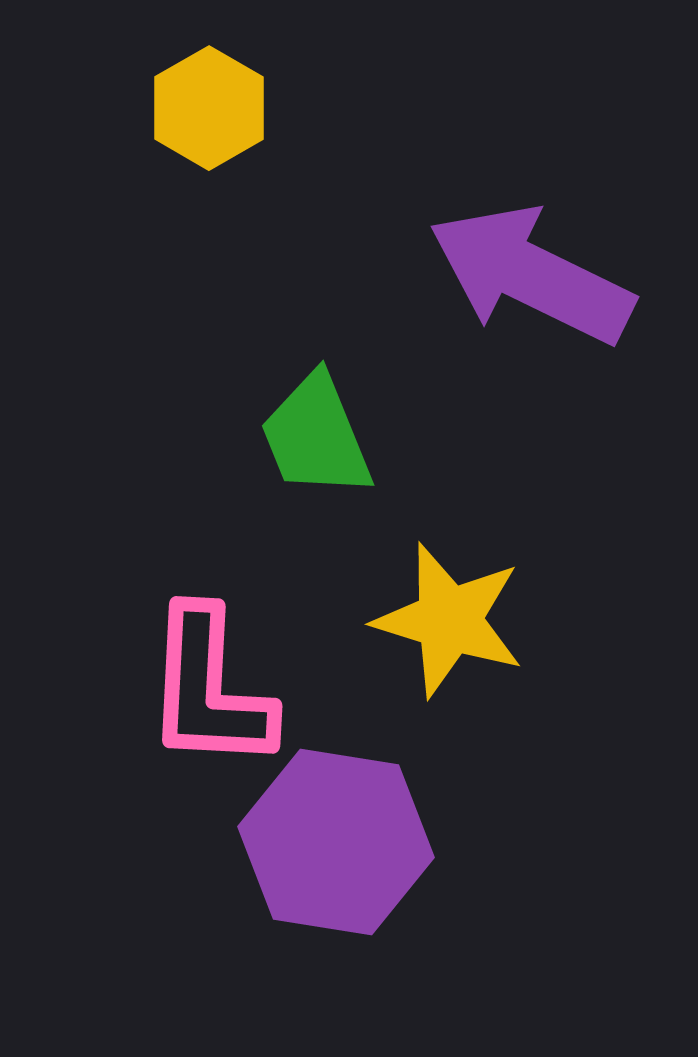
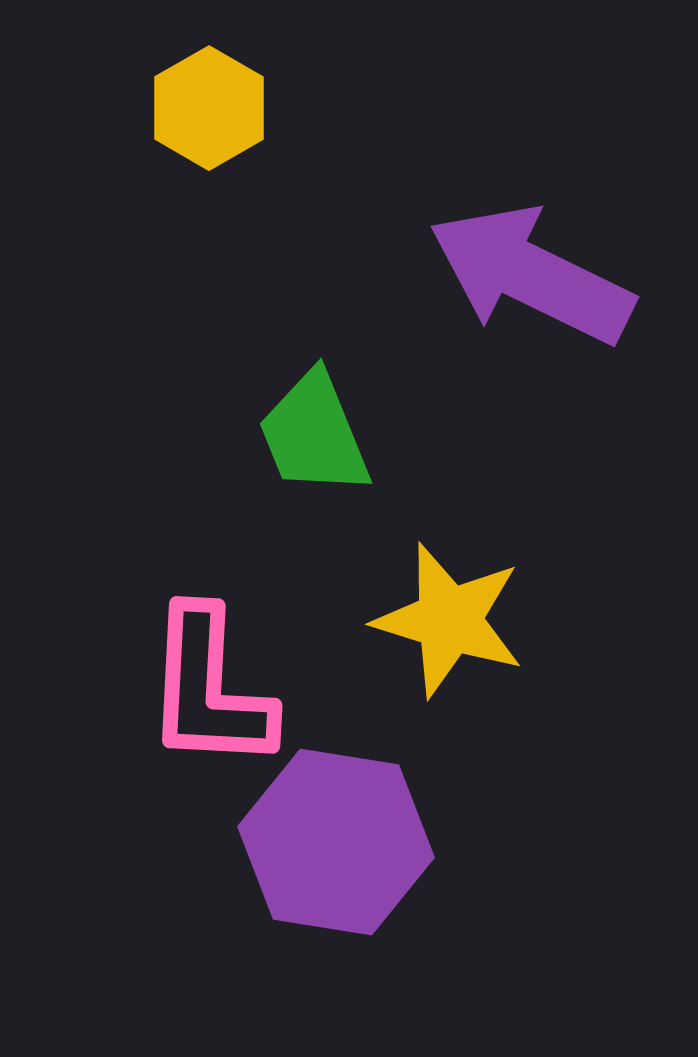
green trapezoid: moved 2 px left, 2 px up
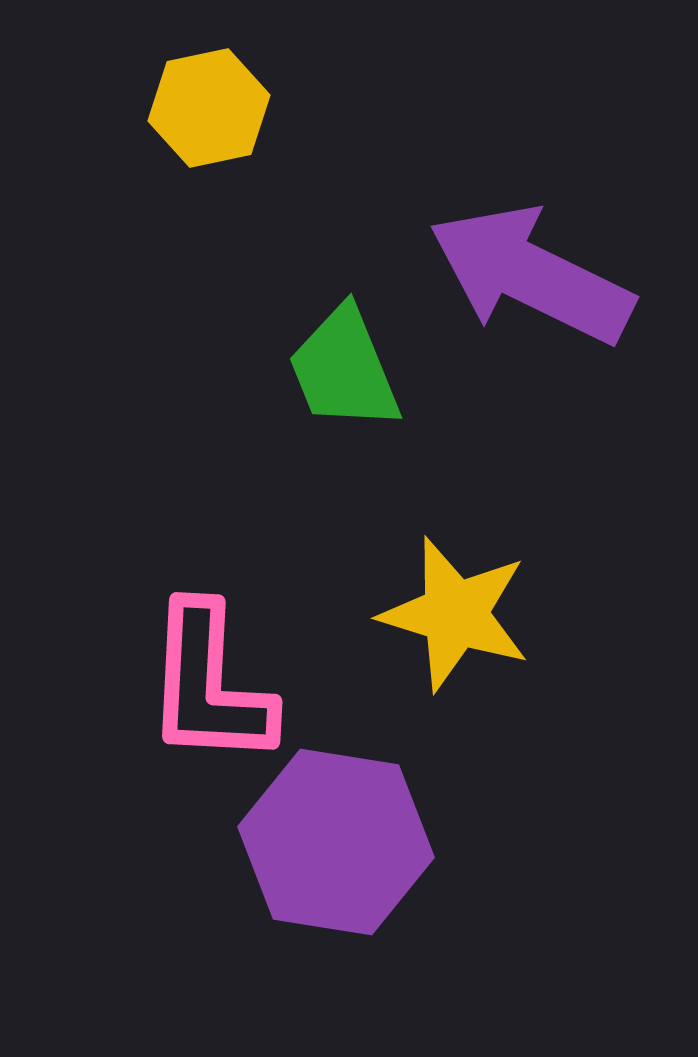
yellow hexagon: rotated 18 degrees clockwise
green trapezoid: moved 30 px right, 65 px up
yellow star: moved 6 px right, 6 px up
pink L-shape: moved 4 px up
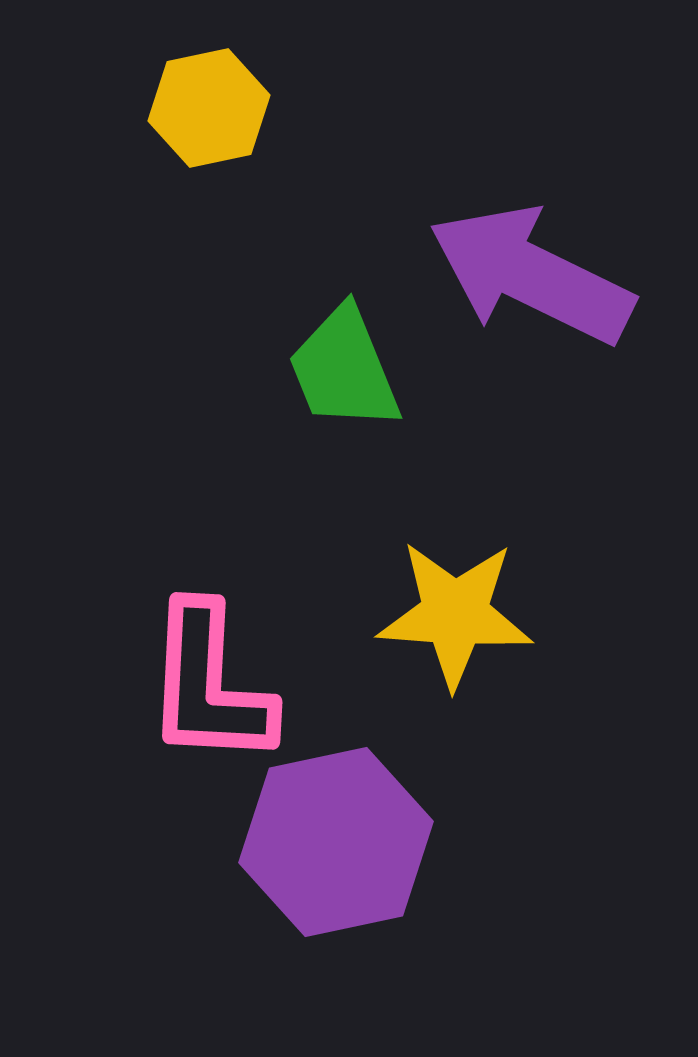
yellow star: rotated 13 degrees counterclockwise
purple hexagon: rotated 21 degrees counterclockwise
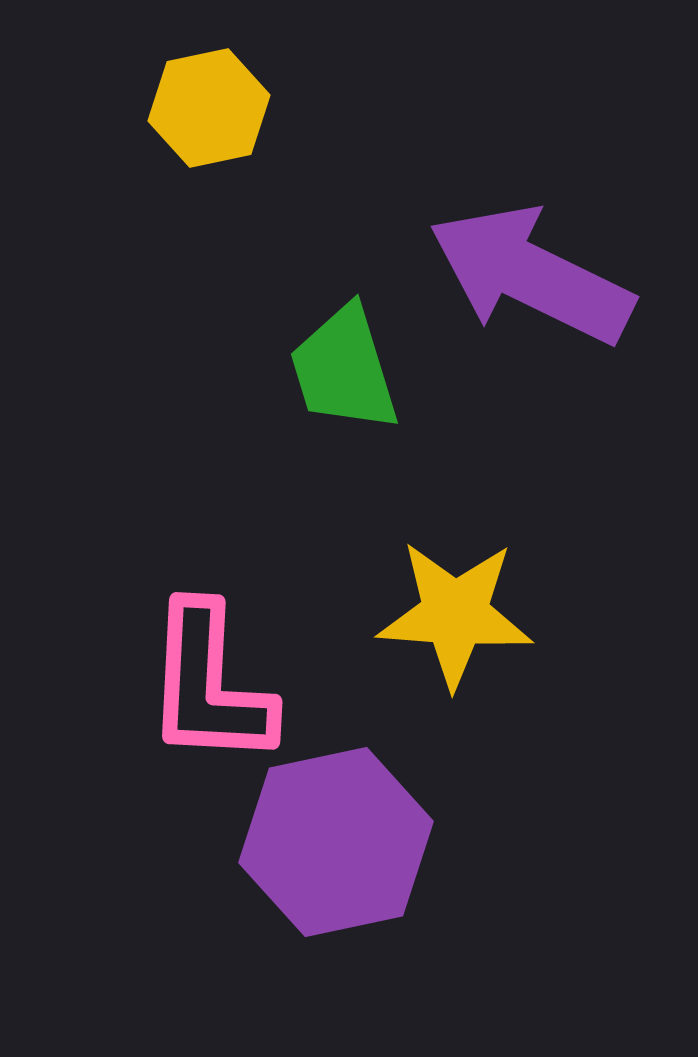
green trapezoid: rotated 5 degrees clockwise
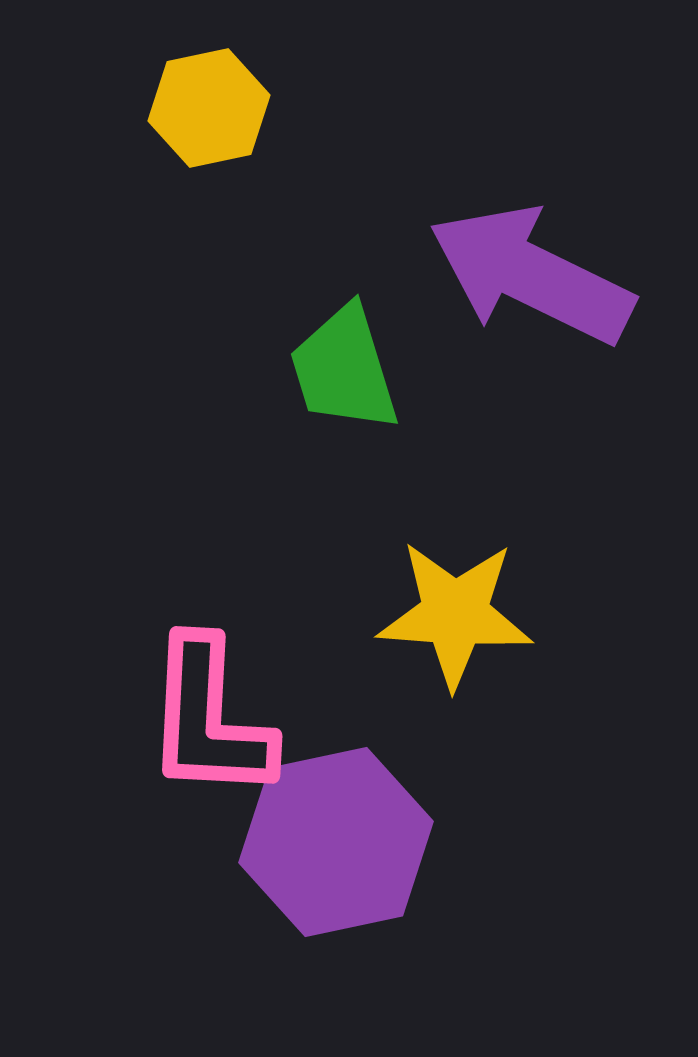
pink L-shape: moved 34 px down
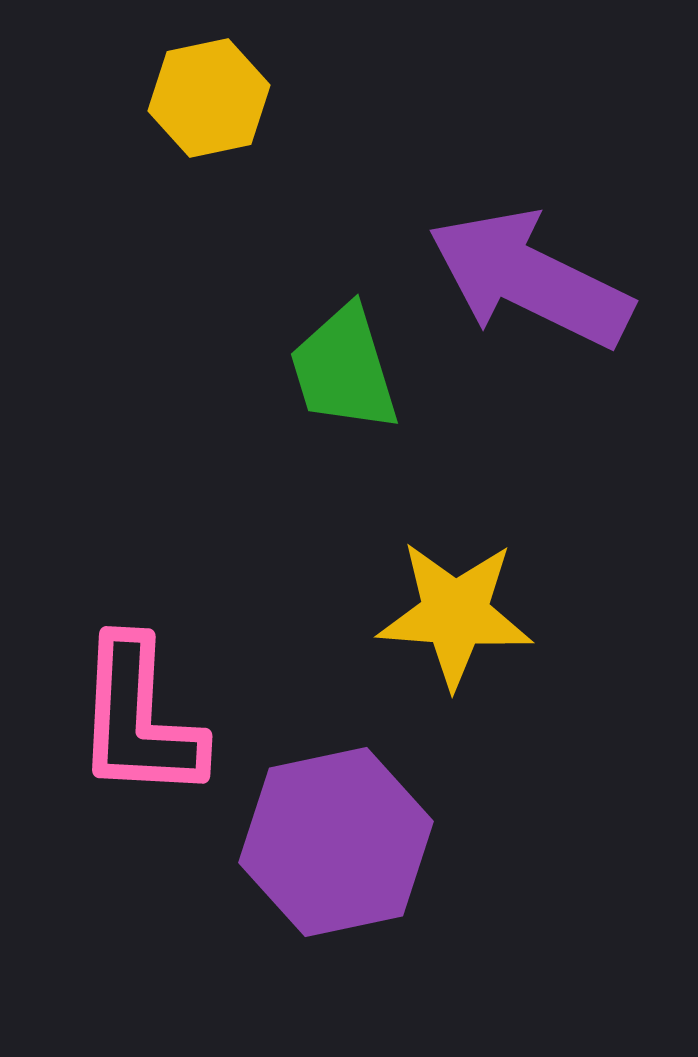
yellow hexagon: moved 10 px up
purple arrow: moved 1 px left, 4 px down
pink L-shape: moved 70 px left
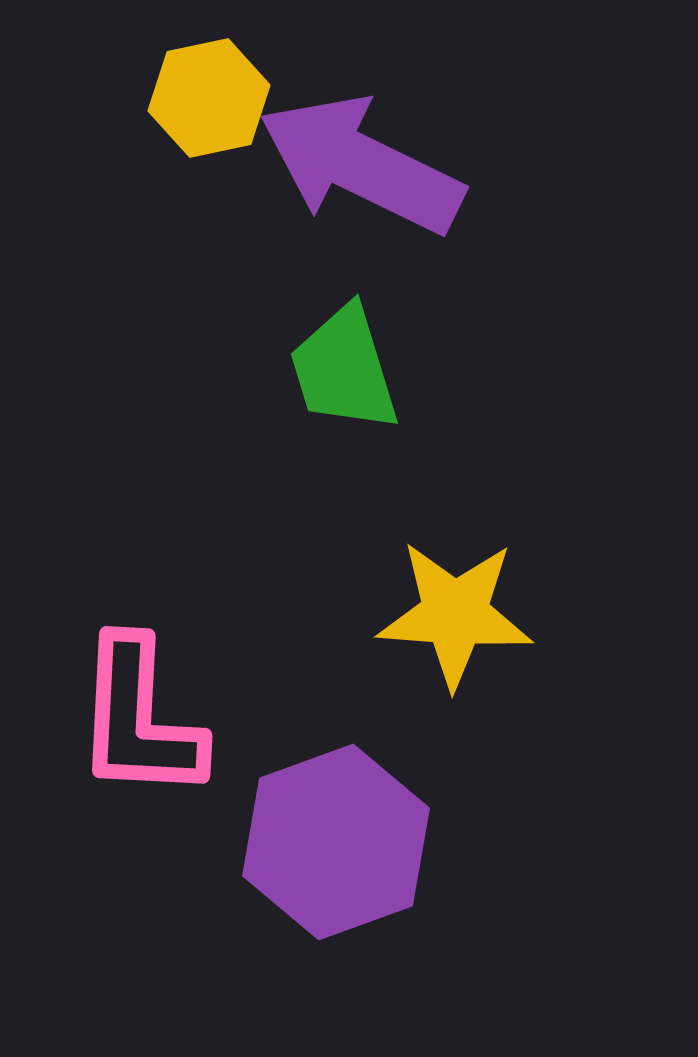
purple arrow: moved 169 px left, 114 px up
purple hexagon: rotated 8 degrees counterclockwise
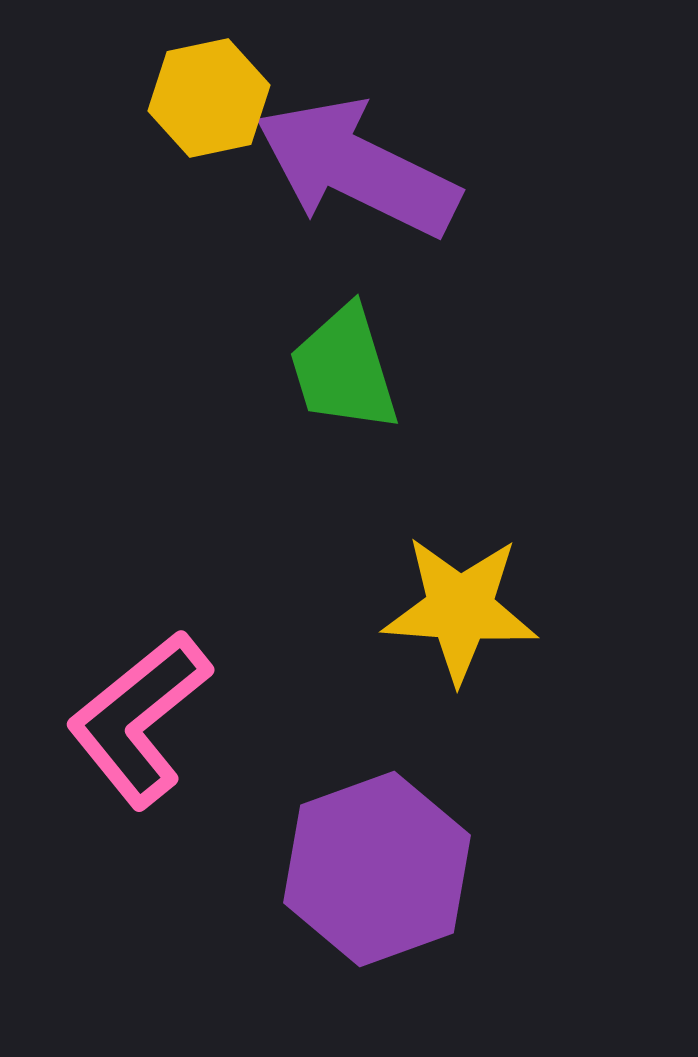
purple arrow: moved 4 px left, 3 px down
yellow star: moved 5 px right, 5 px up
pink L-shape: rotated 48 degrees clockwise
purple hexagon: moved 41 px right, 27 px down
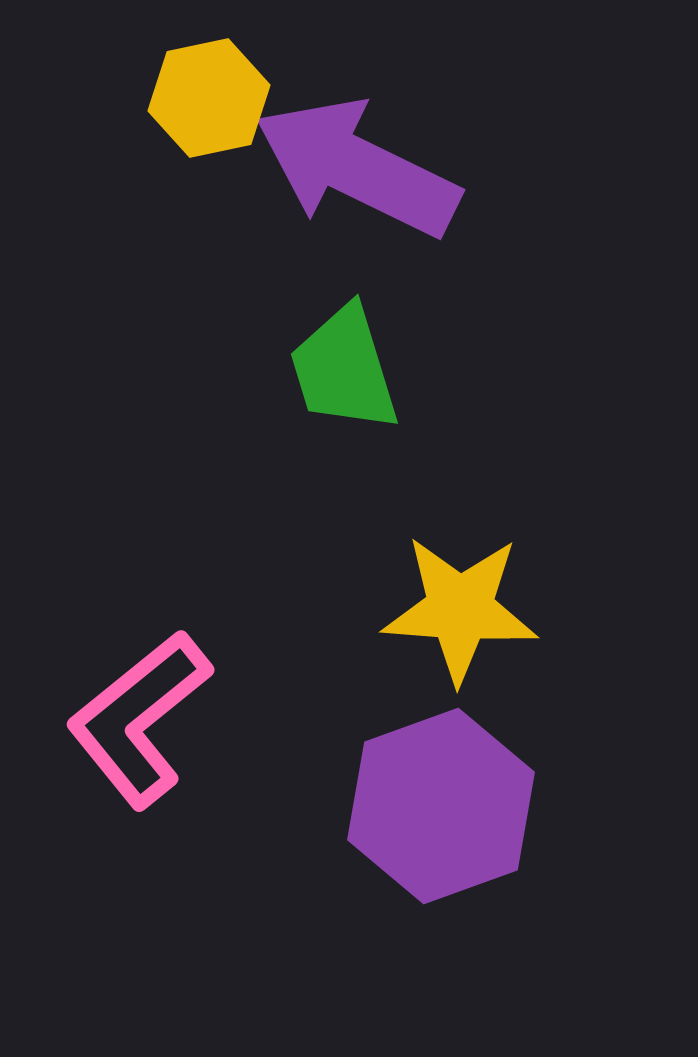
purple hexagon: moved 64 px right, 63 px up
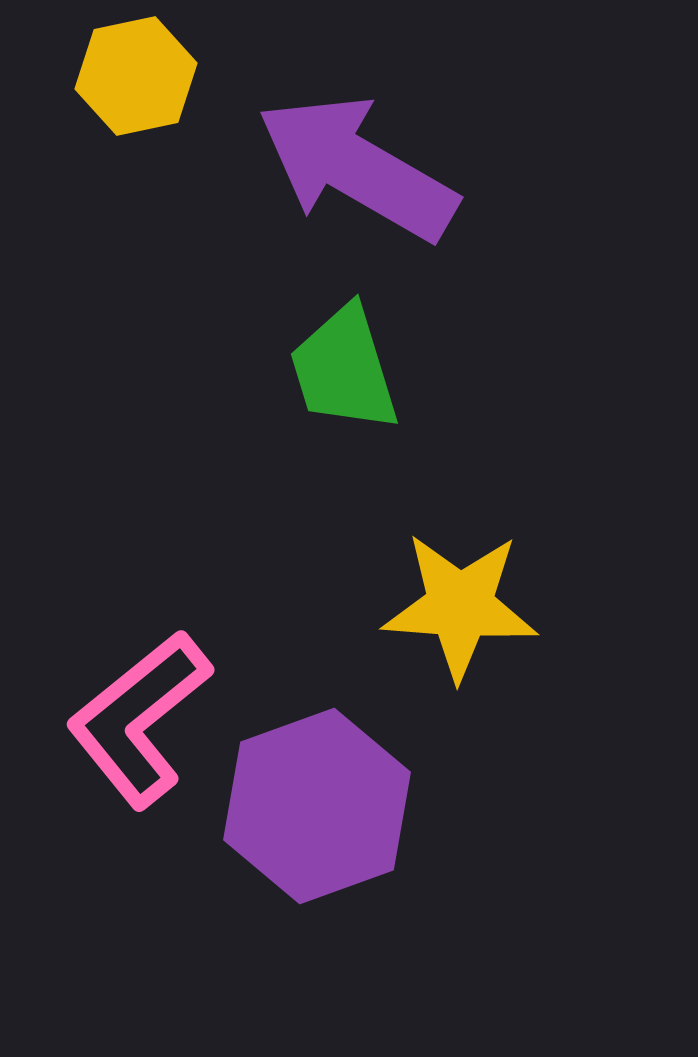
yellow hexagon: moved 73 px left, 22 px up
purple arrow: rotated 4 degrees clockwise
yellow star: moved 3 px up
purple hexagon: moved 124 px left
